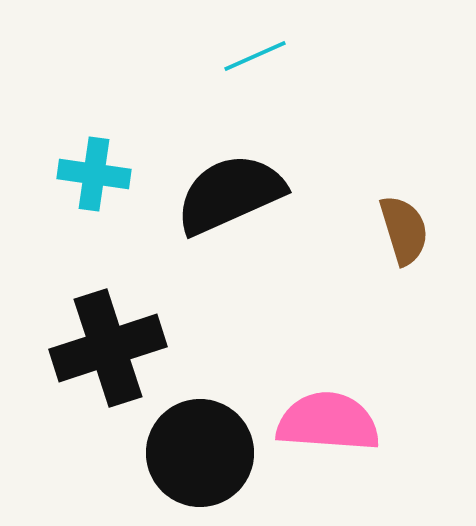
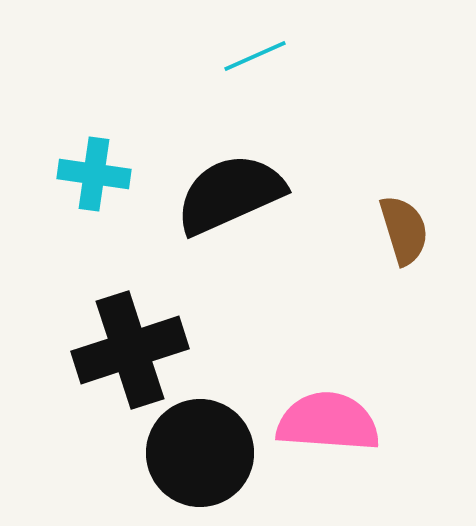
black cross: moved 22 px right, 2 px down
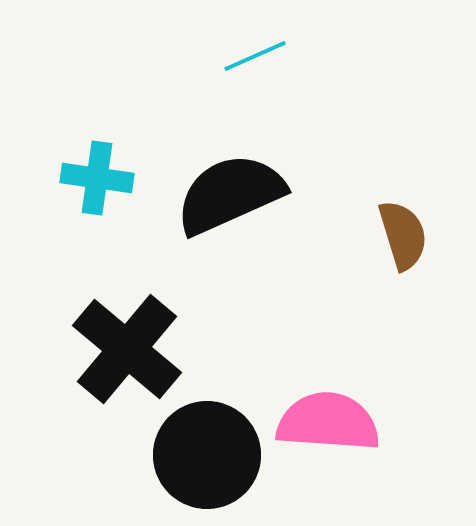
cyan cross: moved 3 px right, 4 px down
brown semicircle: moved 1 px left, 5 px down
black cross: moved 3 px left, 1 px up; rotated 32 degrees counterclockwise
black circle: moved 7 px right, 2 px down
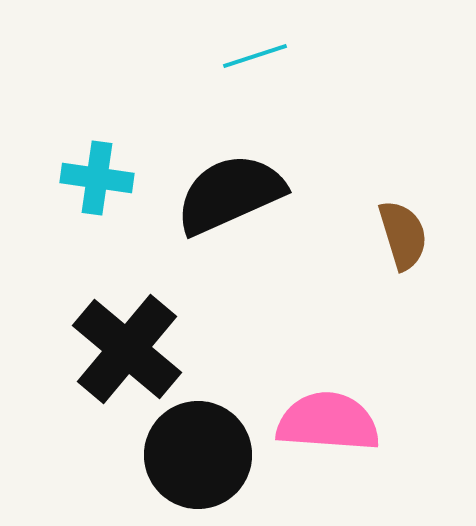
cyan line: rotated 6 degrees clockwise
black circle: moved 9 px left
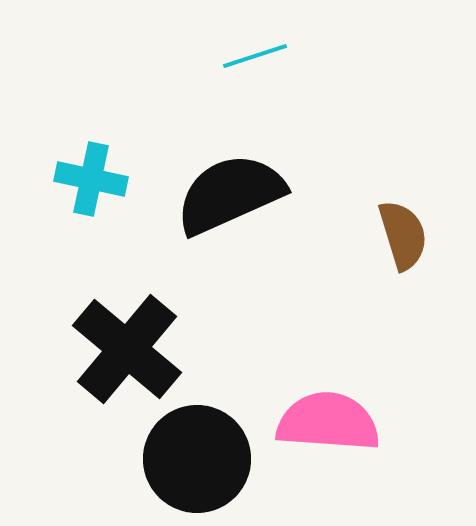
cyan cross: moved 6 px left, 1 px down; rotated 4 degrees clockwise
black circle: moved 1 px left, 4 px down
